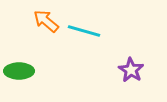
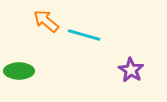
cyan line: moved 4 px down
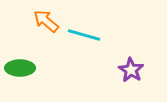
green ellipse: moved 1 px right, 3 px up
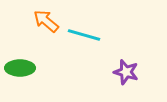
purple star: moved 5 px left, 2 px down; rotated 15 degrees counterclockwise
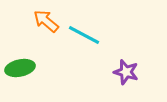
cyan line: rotated 12 degrees clockwise
green ellipse: rotated 12 degrees counterclockwise
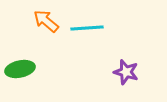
cyan line: moved 3 px right, 7 px up; rotated 32 degrees counterclockwise
green ellipse: moved 1 px down
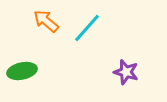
cyan line: rotated 44 degrees counterclockwise
green ellipse: moved 2 px right, 2 px down
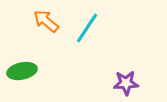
cyan line: rotated 8 degrees counterclockwise
purple star: moved 11 px down; rotated 20 degrees counterclockwise
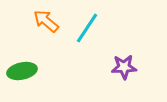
purple star: moved 2 px left, 16 px up
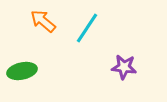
orange arrow: moved 3 px left
purple star: rotated 10 degrees clockwise
